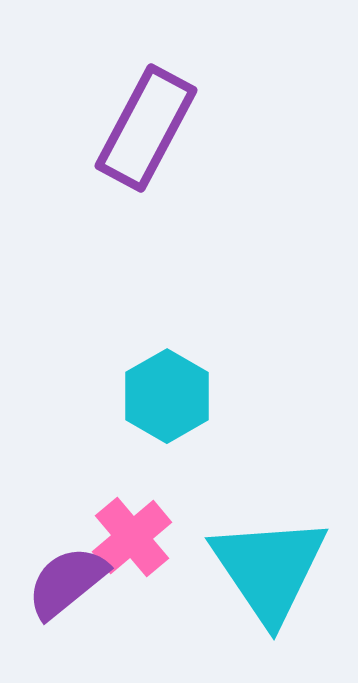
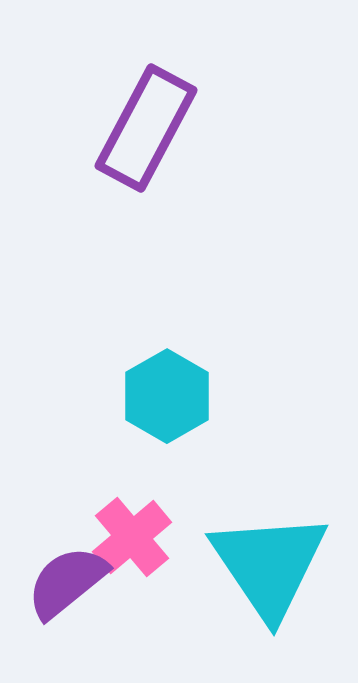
cyan triangle: moved 4 px up
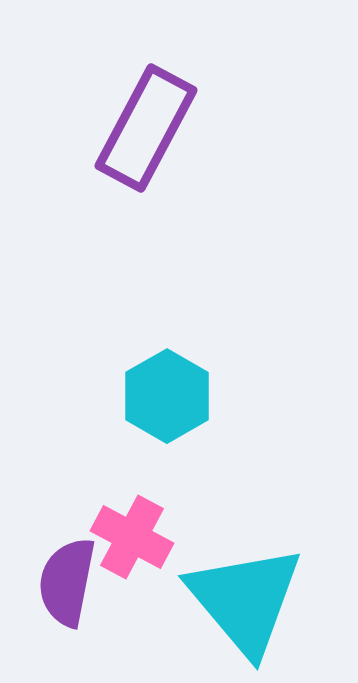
pink cross: rotated 22 degrees counterclockwise
cyan triangle: moved 24 px left, 35 px down; rotated 6 degrees counterclockwise
purple semicircle: rotated 40 degrees counterclockwise
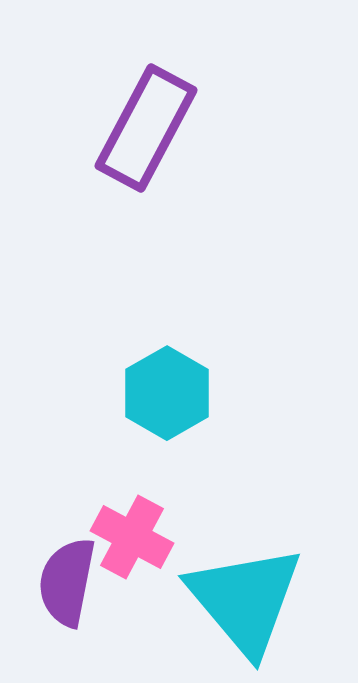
cyan hexagon: moved 3 px up
